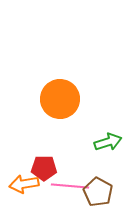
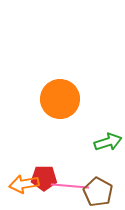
red pentagon: moved 10 px down
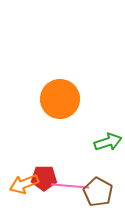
orange arrow: rotated 12 degrees counterclockwise
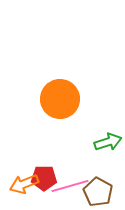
pink line: rotated 21 degrees counterclockwise
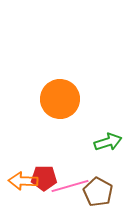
orange arrow: moved 1 px left, 3 px up; rotated 24 degrees clockwise
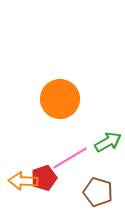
green arrow: rotated 12 degrees counterclockwise
red pentagon: rotated 20 degrees counterclockwise
pink line: moved 28 px up; rotated 15 degrees counterclockwise
brown pentagon: rotated 12 degrees counterclockwise
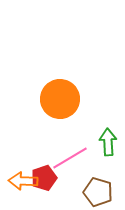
green arrow: rotated 64 degrees counterclockwise
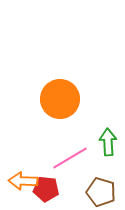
red pentagon: moved 2 px right, 11 px down; rotated 25 degrees clockwise
brown pentagon: moved 3 px right
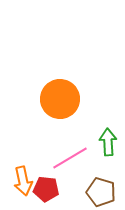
orange arrow: rotated 104 degrees counterclockwise
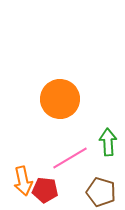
red pentagon: moved 1 px left, 1 px down
